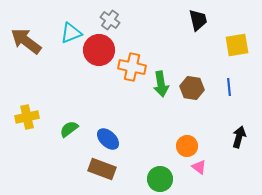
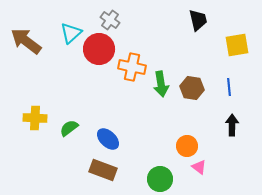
cyan triangle: rotated 20 degrees counterclockwise
red circle: moved 1 px up
yellow cross: moved 8 px right, 1 px down; rotated 15 degrees clockwise
green semicircle: moved 1 px up
black arrow: moved 7 px left, 12 px up; rotated 15 degrees counterclockwise
brown rectangle: moved 1 px right, 1 px down
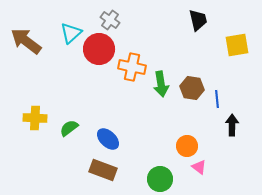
blue line: moved 12 px left, 12 px down
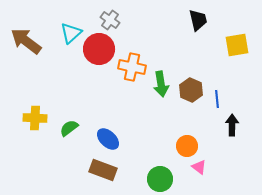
brown hexagon: moved 1 px left, 2 px down; rotated 15 degrees clockwise
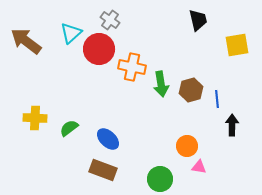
brown hexagon: rotated 20 degrees clockwise
pink triangle: rotated 28 degrees counterclockwise
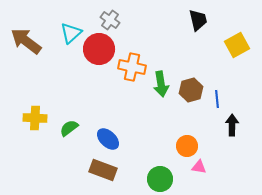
yellow square: rotated 20 degrees counterclockwise
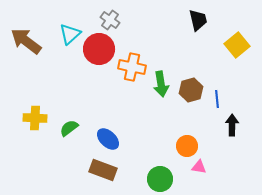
cyan triangle: moved 1 px left, 1 px down
yellow square: rotated 10 degrees counterclockwise
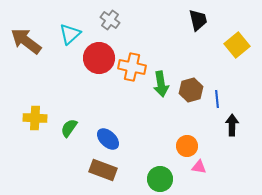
red circle: moved 9 px down
green semicircle: rotated 18 degrees counterclockwise
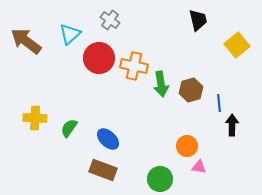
orange cross: moved 2 px right, 1 px up
blue line: moved 2 px right, 4 px down
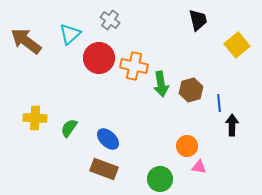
brown rectangle: moved 1 px right, 1 px up
